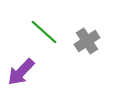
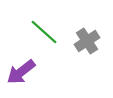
purple arrow: rotated 8 degrees clockwise
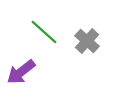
gray cross: rotated 15 degrees counterclockwise
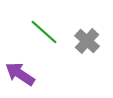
purple arrow: moved 1 px left, 2 px down; rotated 72 degrees clockwise
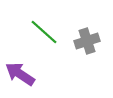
gray cross: rotated 30 degrees clockwise
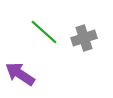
gray cross: moved 3 px left, 3 px up
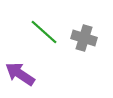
gray cross: rotated 35 degrees clockwise
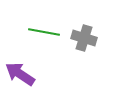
green line: rotated 32 degrees counterclockwise
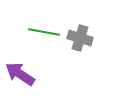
gray cross: moved 4 px left
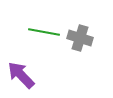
purple arrow: moved 1 px right, 1 px down; rotated 12 degrees clockwise
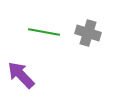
gray cross: moved 8 px right, 5 px up
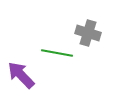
green line: moved 13 px right, 21 px down
